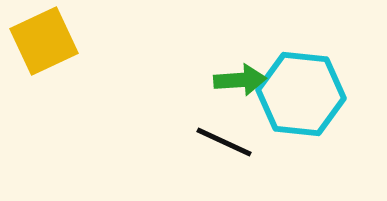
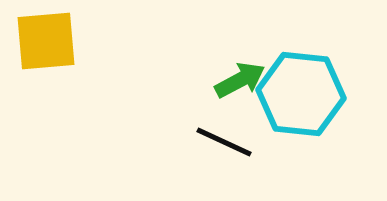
yellow square: moved 2 px right; rotated 20 degrees clockwise
green arrow: rotated 24 degrees counterclockwise
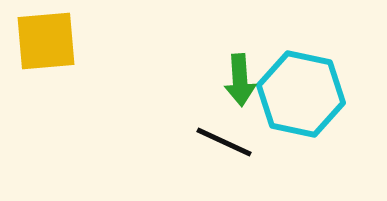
green arrow: rotated 114 degrees clockwise
cyan hexagon: rotated 6 degrees clockwise
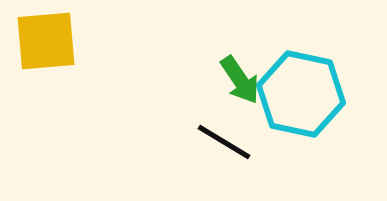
green arrow: rotated 30 degrees counterclockwise
black line: rotated 6 degrees clockwise
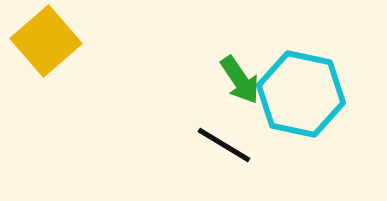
yellow square: rotated 36 degrees counterclockwise
black line: moved 3 px down
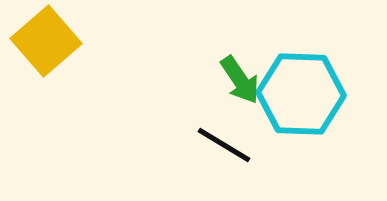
cyan hexagon: rotated 10 degrees counterclockwise
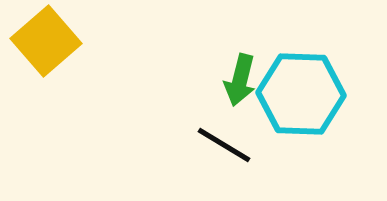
green arrow: rotated 48 degrees clockwise
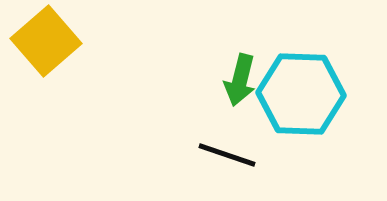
black line: moved 3 px right, 10 px down; rotated 12 degrees counterclockwise
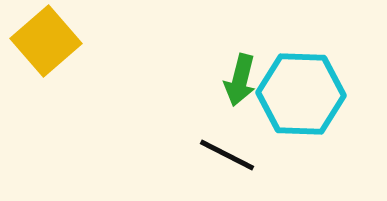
black line: rotated 8 degrees clockwise
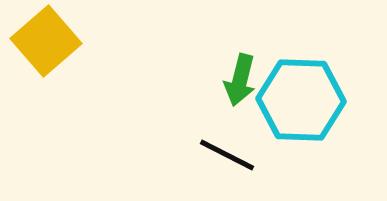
cyan hexagon: moved 6 px down
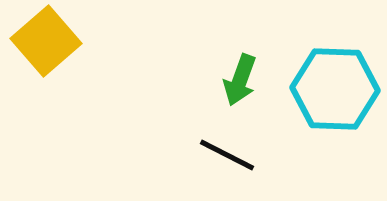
green arrow: rotated 6 degrees clockwise
cyan hexagon: moved 34 px right, 11 px up
